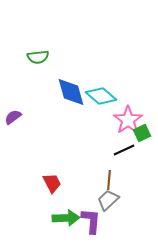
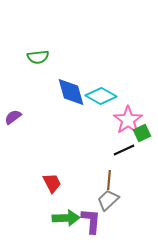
cyan diamond: rotated 12 degrees counterclockwise
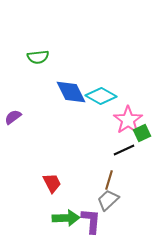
blue diamond: rotated 12 degrees counterclockwise
brown line: rotated 12 degrees clockwise
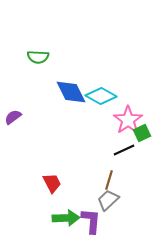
green semicircle: rotated 10 degrees clockwise
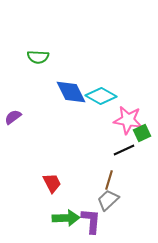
pink star: rotated 28 degrees counterclockwise
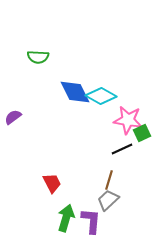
blue diamond: moved 4 px right
black line: moved 2 px left, 1 px up
green arrow: rotated 72 degrees counterclockwise
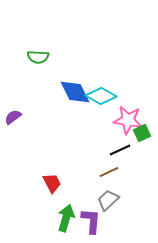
black line: moved 2 px left, 1 px down
brown line: moved 8 px up; rotated 48 degrees clockwise
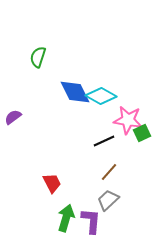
green semicircle: rotated 105 degrees clockwise
black line: moved 16 px left, 9 px up
brown line: rotated 24 degrees counterclockwise
